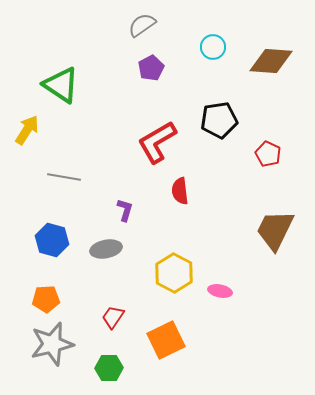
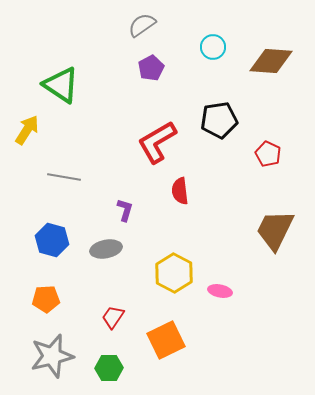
gray star: moved 12 px down
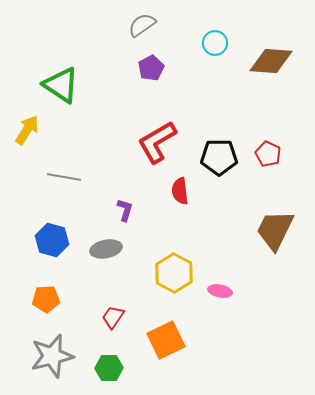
cyan circle: moved 2 px right, 4 px up
black pentagon: moved 37 px down; rotated 9 degrees clockwise
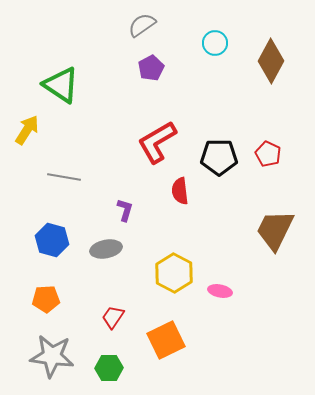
brown diamond: rotated 66 degrees counterclockwise
gray star: rotated 21 degrees clockwise
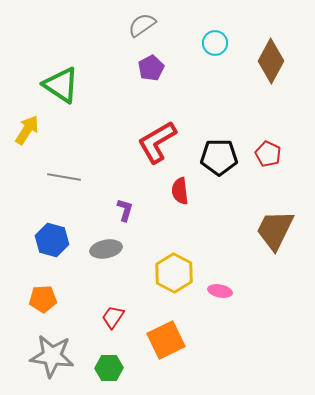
orange pentagon: moved 3 px left
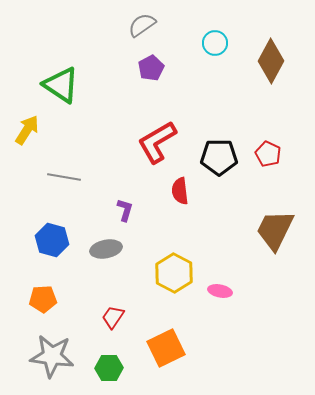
orange square: moved 8 px down
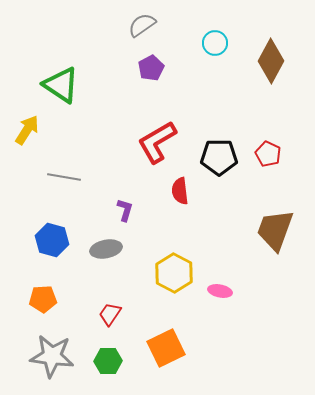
brown trapezoid: rotated 6 degrees counterclockwise
red trapezoid: moved 3 px left, 3 px up
green hexagon: moved 1 px left, 7 px up
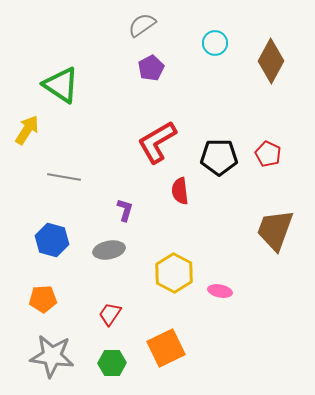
gray ellipse: moved 3 px right, 1 px down
green hexagon: moved 4 px right, 2 px down
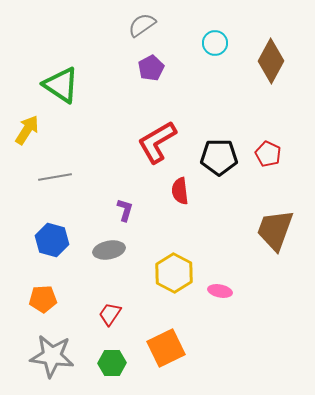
gray line: moved 9 px left; rotated 20 degrees counterclockwise
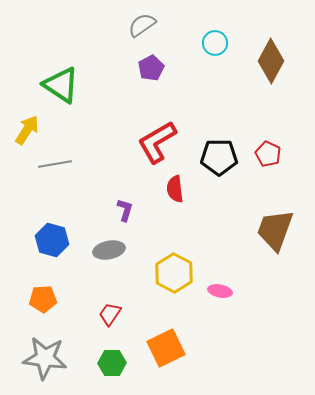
gray line: moved 13 px up
red semicircle: moved 5 px left, 2 px up
gray star: moved 7 px left, 2 px down
